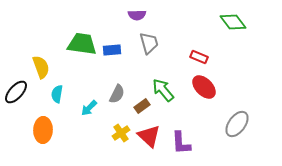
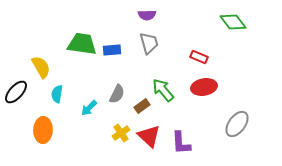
purple semicircle: moved 10 px right
yellow semicircle: rotated 10 degrees counterclockwise
red ellipse: rotated 55 degrees counterclockwise
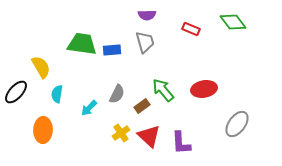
gray trapezoid: moved 4 px left, 1 px up
red rectangle: moved 8 px left, 28 px up
red ellipse: moved 2 px down
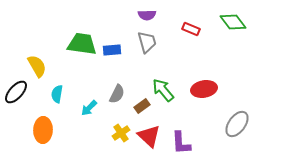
gray trapezoid: moved 2 px right
yellow semicircle: moved 4 px left, 1 px up
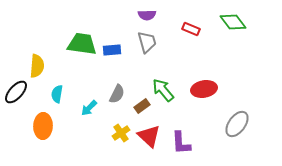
yellow semicircle: rotated 35 degrees clockwise
orange ellipse: moved 4 px up
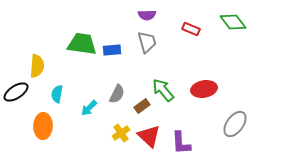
black ellipse: rotated 15 degrees clockwise
gray ellipse: moved 2 px left
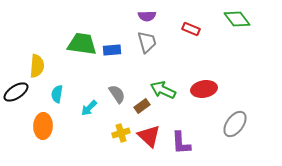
purple semicircle: moved 1 px down
green diamond: moved 4 px right, 3 px up
green arrow: rotated 25 degrees counterclockwise
gray semicircle: rotated 60 degrees counterclockwise
yellow cross: rotated 18 degrees clockwise
